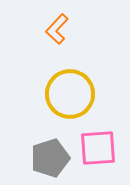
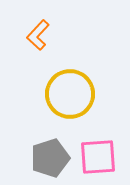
orange L-shape: moved 19 px left, 6 px down
pink square: moved 9 px down
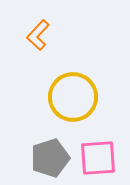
yellow circle: moved 3 px right, 3 px down
pink square: moved 1 px down
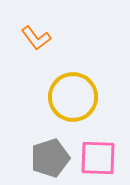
orange L-shape: moved 2 px left, 3 px down; rotated 80 degrees counterclockwise
pink square: rotated 6 degrees clockwise
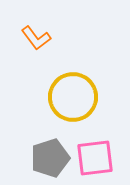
pink square: moved 3 px left; rotated 9 degrees counterclockwise
